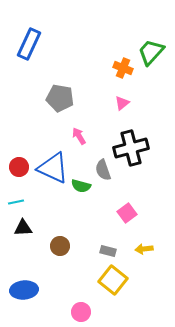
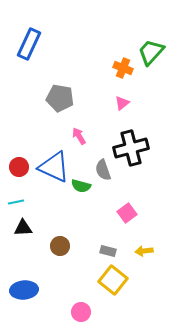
blue triangle: moved 1 px right, 1 px up
yellow arrow: moved 2 px down
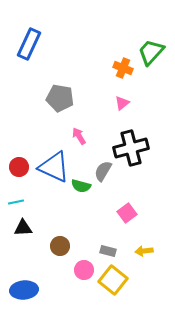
gray semicircle: moved 1 px down; rotated 50 degrees clockwise
pink circle: moved 3 px right, 42 px up
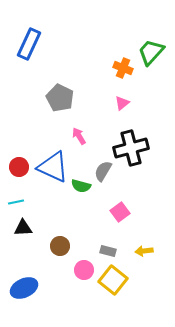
gray pentagon: rotated 16 degrees clockwise
blue triangle: moved 1 px left
pink square: moved 7 px left, 1 px up
blue ellipse: moved 2 px up; rotated 20 degrees counterclockwise
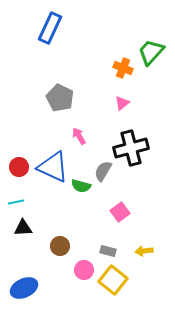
blue rectangle: moved 21 px right, 16 px up
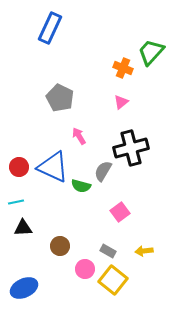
pink triangle: moved 1 px left, 1 px up
gray rectangle: rotated 14 degrees clockwise
pink circle: moved 1 px right, 1 px up
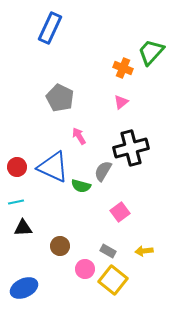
red circle: moved 2 px left
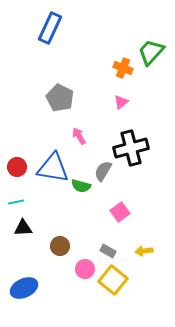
blue triangle: moved 1 px down; rotated 16 degrees counterclockwise
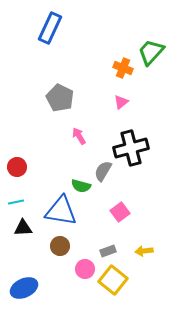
blue triangle: moved 8 px right, 43 px down
gray rectangle: rotated 49 degrees counterclockwise
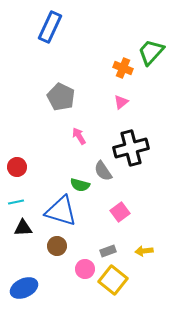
blue rectangle: moved 1 px up
gray pentagon: moved 1 px right, 1 px up
gray semicircle: rotated 65 degrees counterclockwise
green semicircle: moved 1 px left, 1 px up
blue triangle: rotated 8 degrees clockwise
brown circle: moved 3 px left
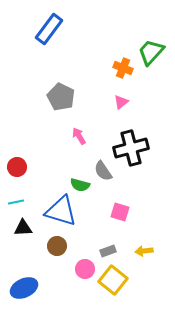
blue rectangle: moved 1 px left, 2 px down; rotated 12 degrees clockwise
pink square: rotated 36 degrees counterclockwise
